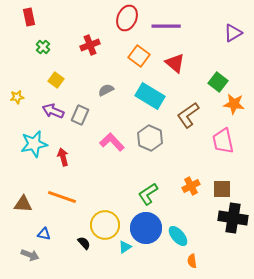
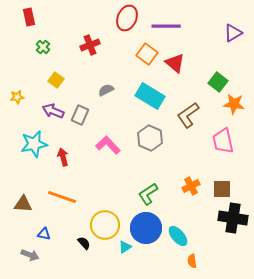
orange square: moved 8 px right, 2 px up
pink L-shape: moved 4 px left, 3 px down
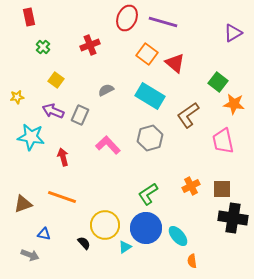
purple line: moved 3 px left, 4 px up; rotated 16 degrees clockwise
gray hexagon: rotated 20 degrees clockwise
cyan star: moved 3 px left, 7 px up; rotated 20 degrees clockwise
brown triangle: rotated 24 degrees counterclockwise
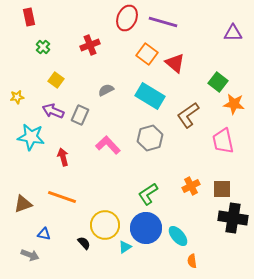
purple triangle: rotated 30 degrees clockwise
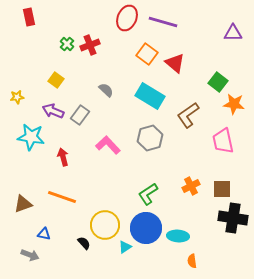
green cross: moved 24 px right, 3 px up
gray semicircle: rotated 70 degrees clockwise
gray rectangle: rotated 12 degrees clockwise
cyan ellipse: rotated 45 degrees counterclockwise
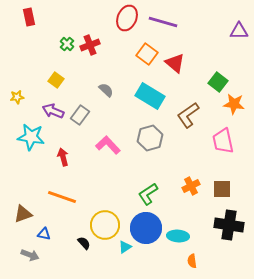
purple triangle: moved 6 px right, 2 px up
brown triangle: moved 10 px down
black cross: moved 4 px left, 7 px down
